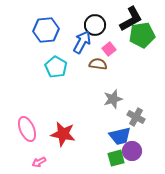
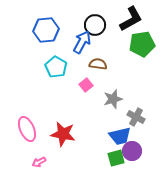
green pentagon: moved 9 px down
pink square: moved 23 px left, 36 px down
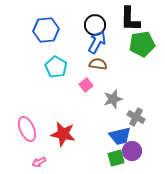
black L-shape: moved 1 px left; rotated 120 degrees clockwise
blue arrow: moved 15 px right
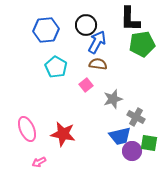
black circle: moved 9 px left
green square: moved 33 px right, 15 px up; rotated 24 degrees clockwise
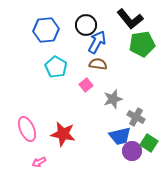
black L-shape: rotated 40 degrees counterclockwise
green square: rotated 24 degrees clockwise
